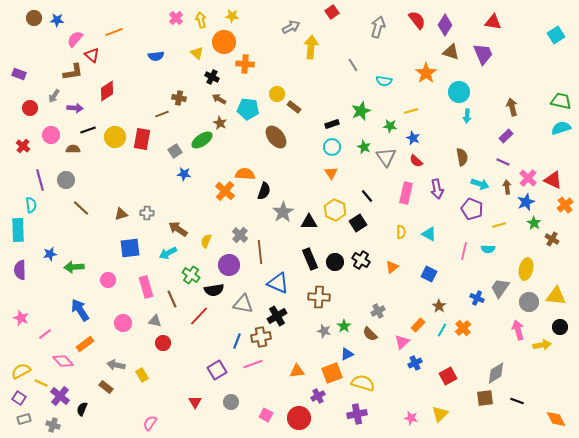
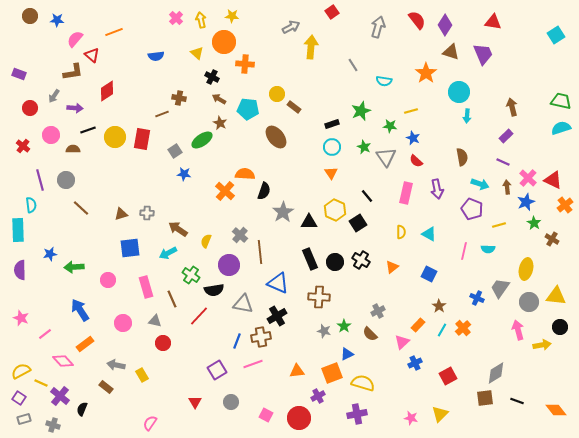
brown circle at (34, 18): moved 4 px left, 2 px up
orange diamond at (556, 419): moved 9 px up; rotated 10 degrees counterclockwise
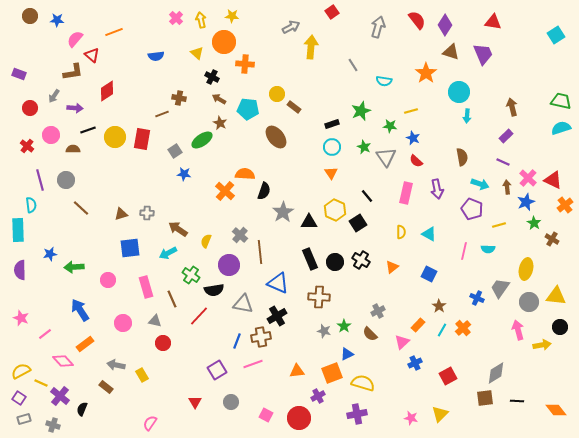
red cross at (23, 146): moved 4 px right
black line at (517, 401): rotated 16 degrees counterclockwise
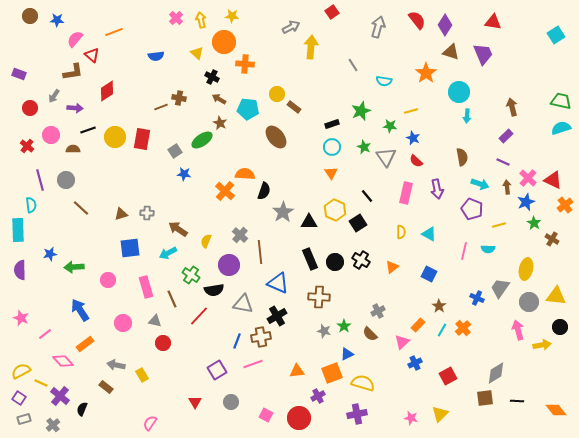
brown line at (162, 114): moved 1 px left, 7 px up
gray cross at (53, 425): rotated 32 degrees clockwise
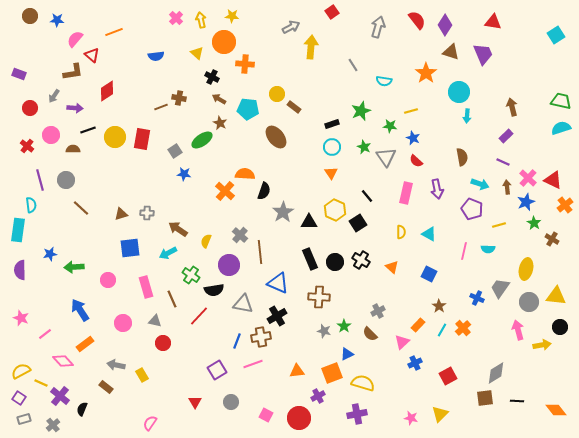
cyan rectangle at (18, 230): rotated 10 degrees clockwise
orange triangle at (392, 267): rotated 40 degrees counterclockwise
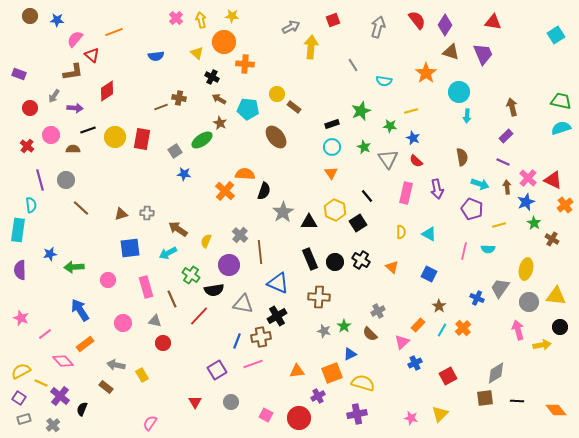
red square at (332, 12): moved 1 px right, 8 px down; rotated 16 degrees clockwise
gray triangle at (386, 157): moved 2 px right, 2 px down
blue triangle at (347, 354): moved 3 px right
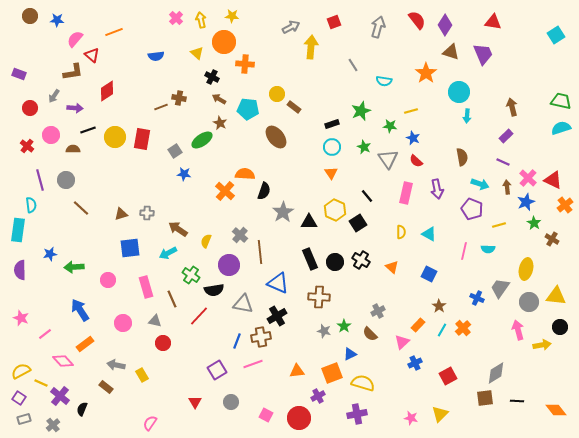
red square at (333, 20): moved 1 px right, 2 px down
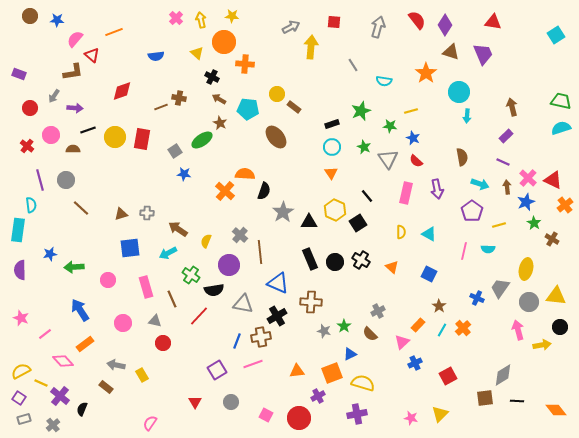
red square at (334, 22): rotated 24 degrees clockwise
red diamond at (107, 91): moved 15 px right; rotated 15 degrees clockwise
purple pentagon at (472, 209): moved 2 px down; rotated 15 degrees clockwise
brown cross at (319, 297): moved 8 px left, 5 px down
gray diamond at (496, 373): moved 7 px right, 2 px down
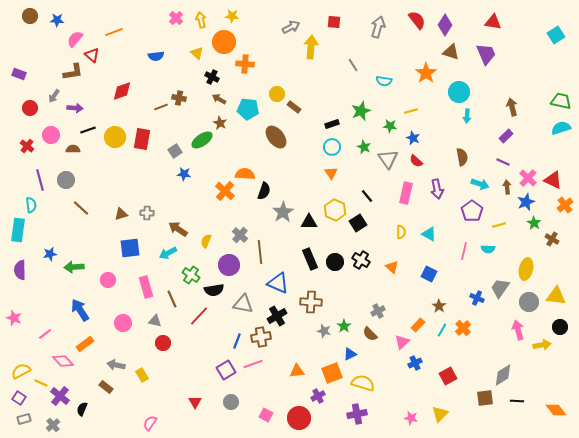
purple trapezoid at (483, 54): moved 3 px right
pink star at (21, 318): moved 7 px left
purple square at (217, 370): moved 9 px right
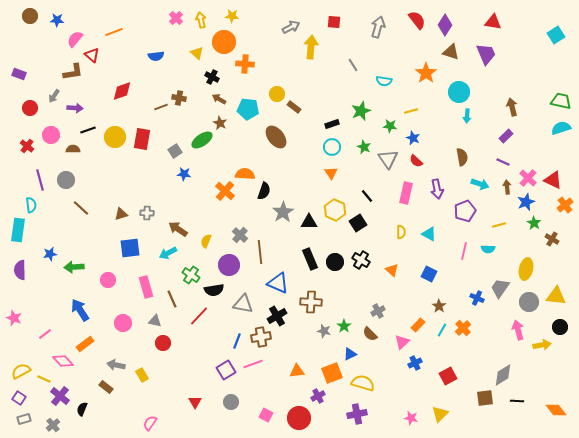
purple pentagon at (472, 211): moved 7 px left; rotated 15 degrees clockwise
orange triangle at (392, 267): moved 3 px down
yellow line at (41, 383): moved 3 px right, 4 px up
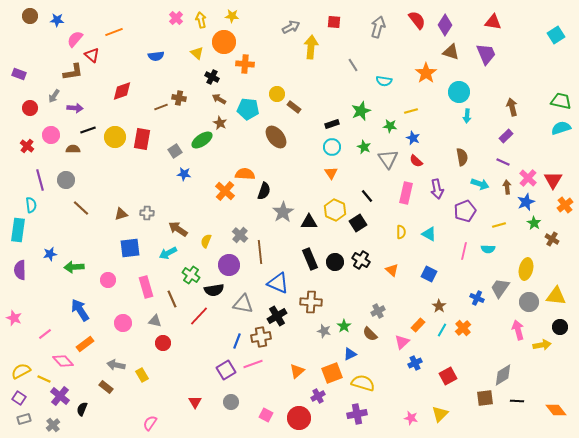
red triangle at (553, 180): rotated 36 degrees clockwise
orange triangle at (297, 371): rotated 35 degrees counterclockwise
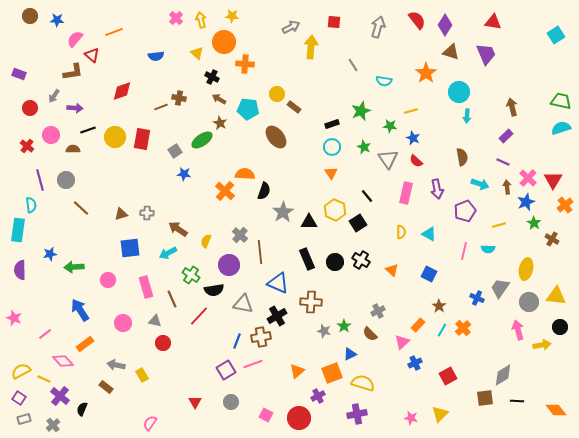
black rectangle at (310, 259): moved 3 px left
